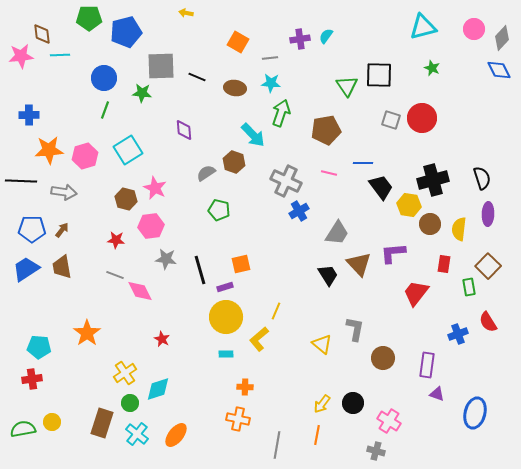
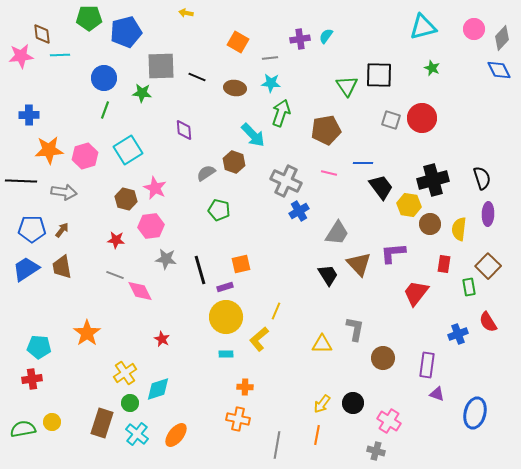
yellow triangle at (322, 344): rotated 40 degrees counterclockwise
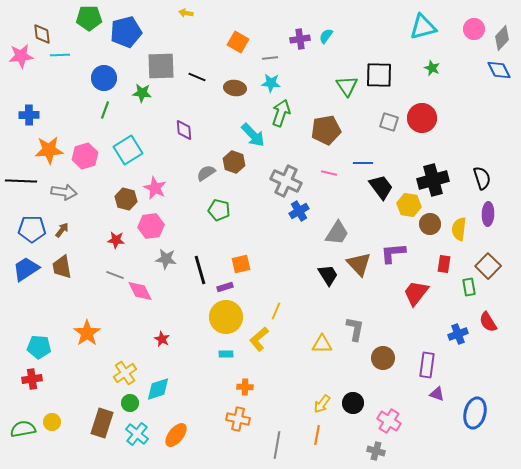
gray square at (391, 120): moved 2 px left, 2 px down
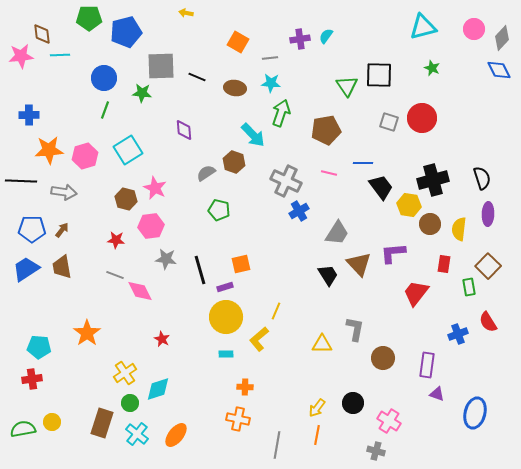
yellow arrow at (322, 404): moved 5 px left, 4 px down
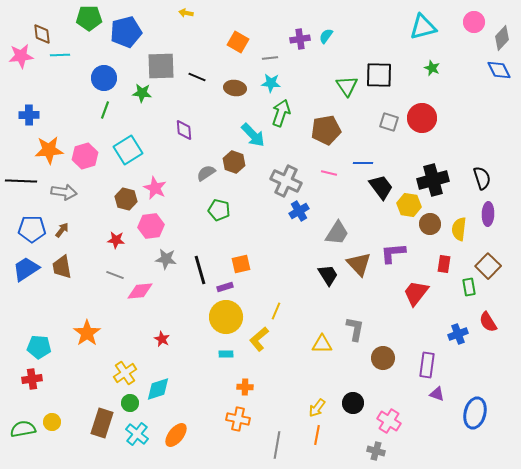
pink circle at (474, 29): moved 7 px up
pink diamond at (140, 291): rotated 68 degrees counterclockwise
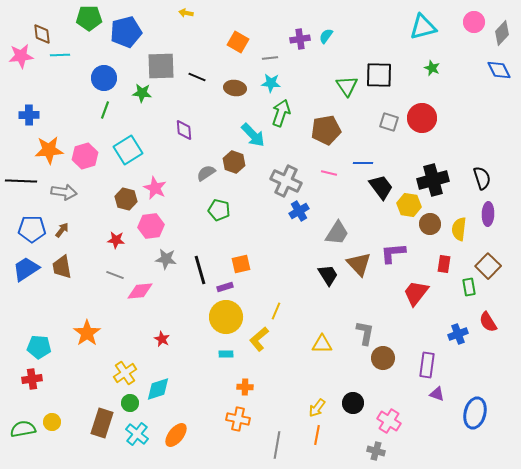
gray diamond at (502, 38): moved 5 px up
gray L-shape at (355, 329): moved 10 px right, 4 px down
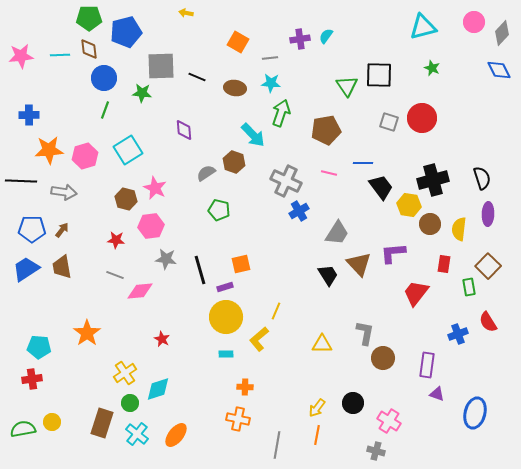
brown diamond at (42, 34): moved 47 px right, 15 px down
